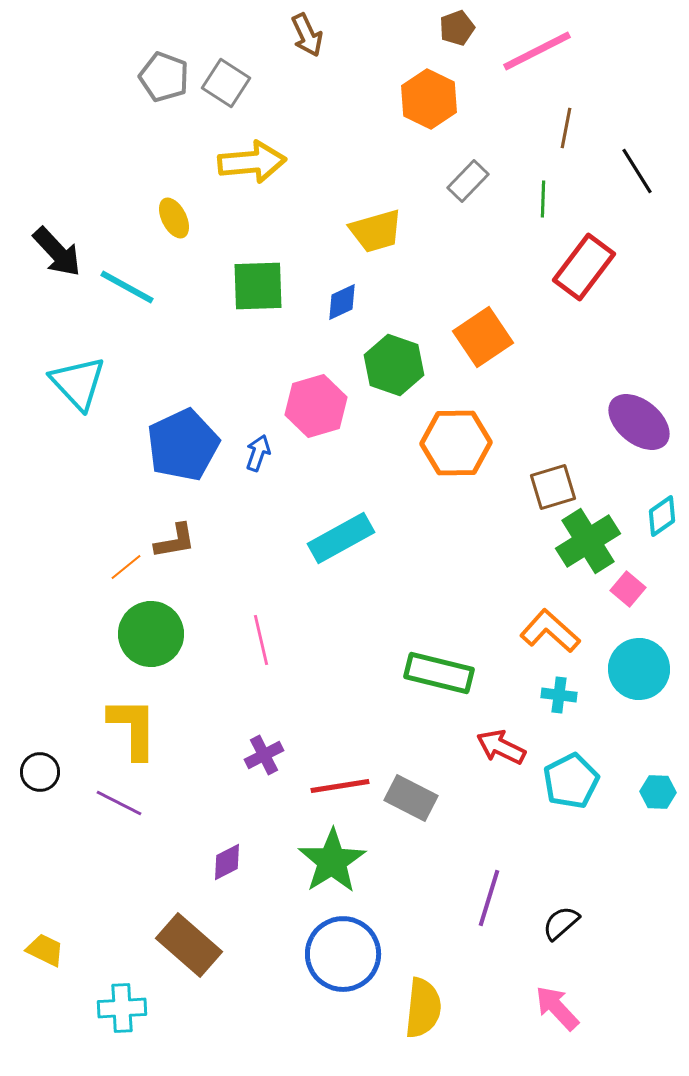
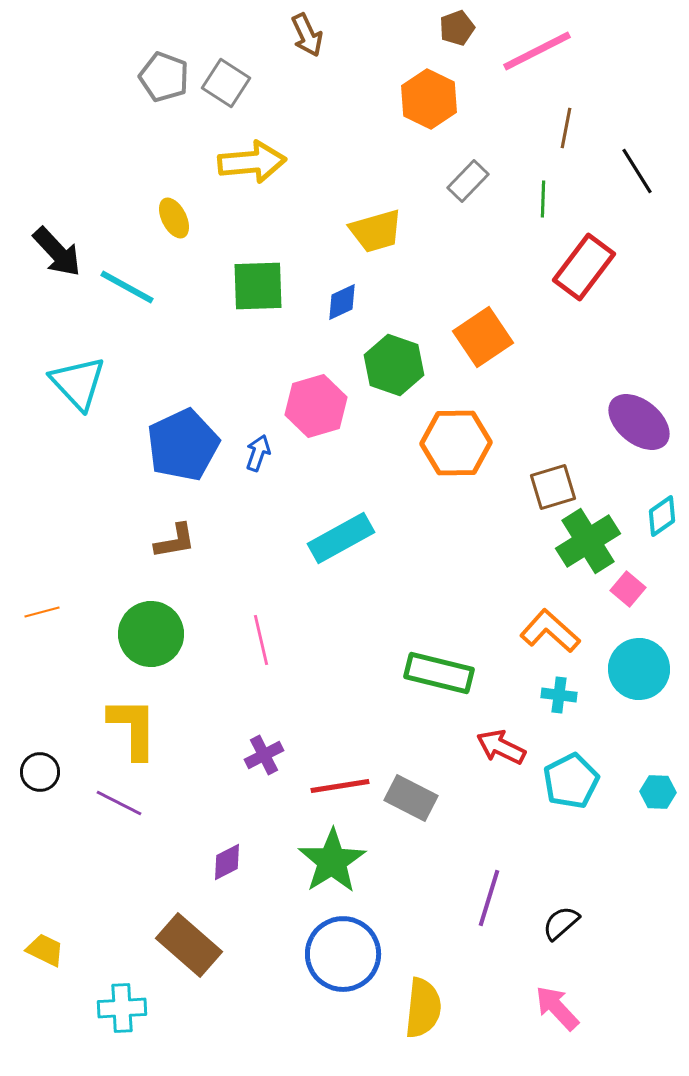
orange line at (126, 567): moved 84 px left, 45 px down; rotated 24 degrees clockwise
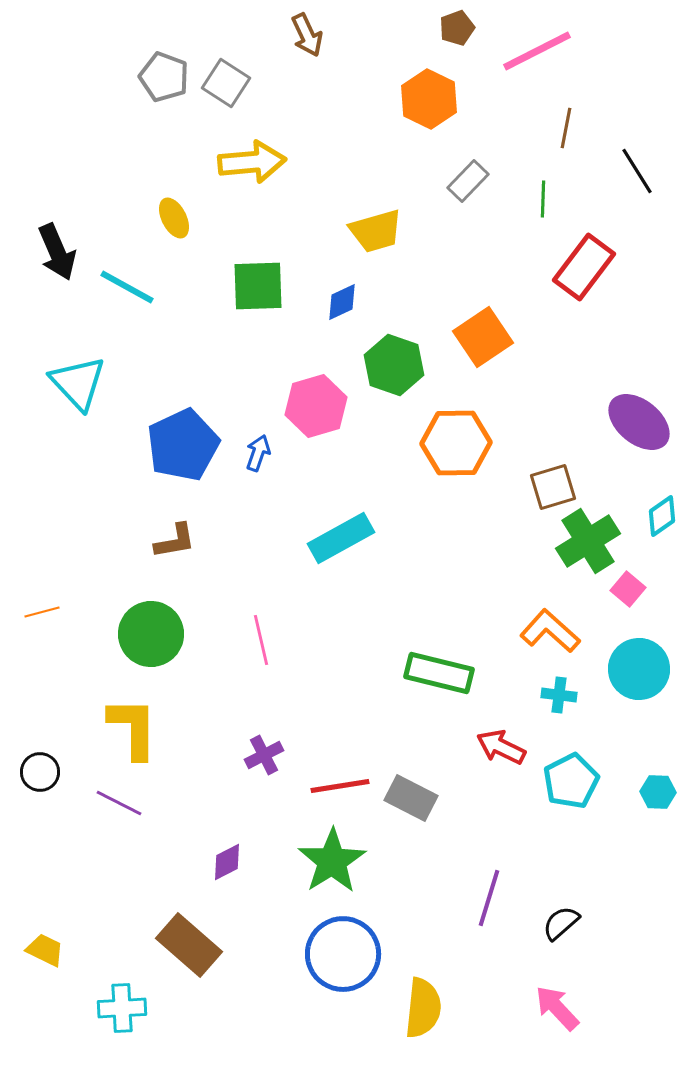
black arrow at (57, 252): rotated 20 degrees clockwise
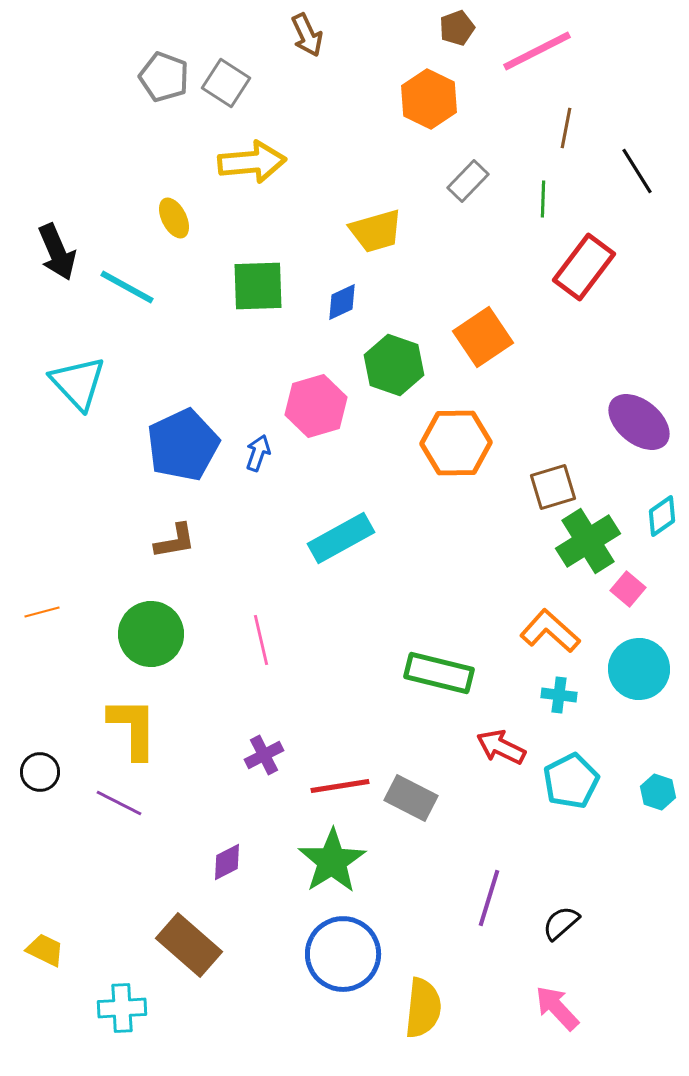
cyan hexagon at (658, 792): rotated 16 degrees clockwise
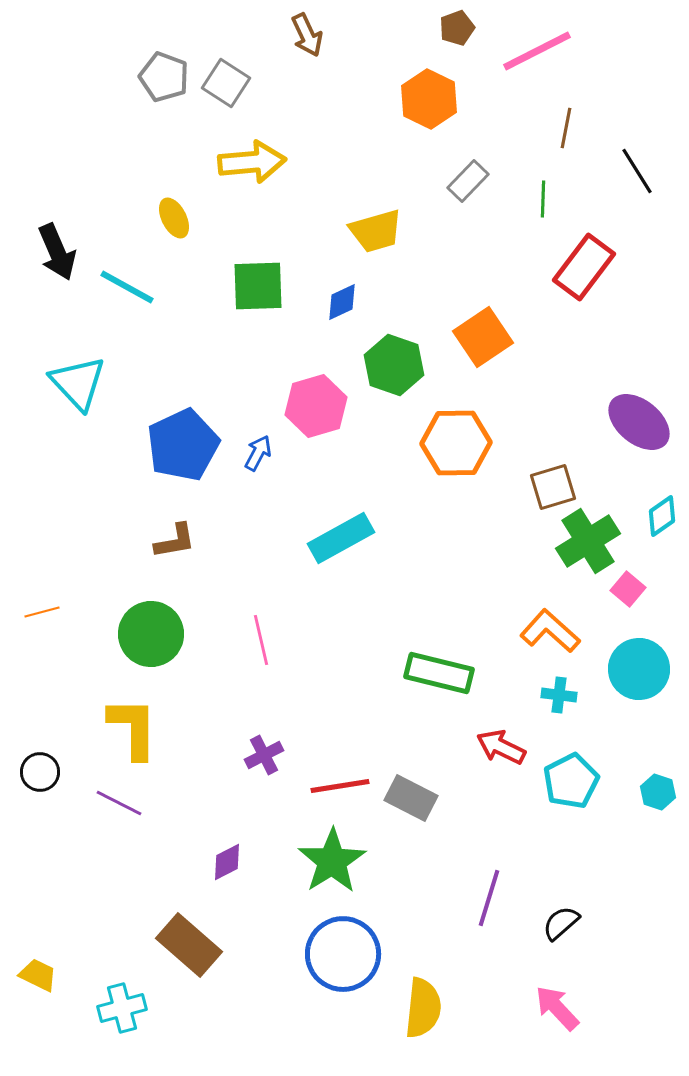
blue arrow at (258, 453): rotated 9 degrees clockwise
yellow trapezoid at (45, 950): moved 7 px left, 25 px down
cyan cross at (122, 1008): rotated 12 degrees counterclockwise
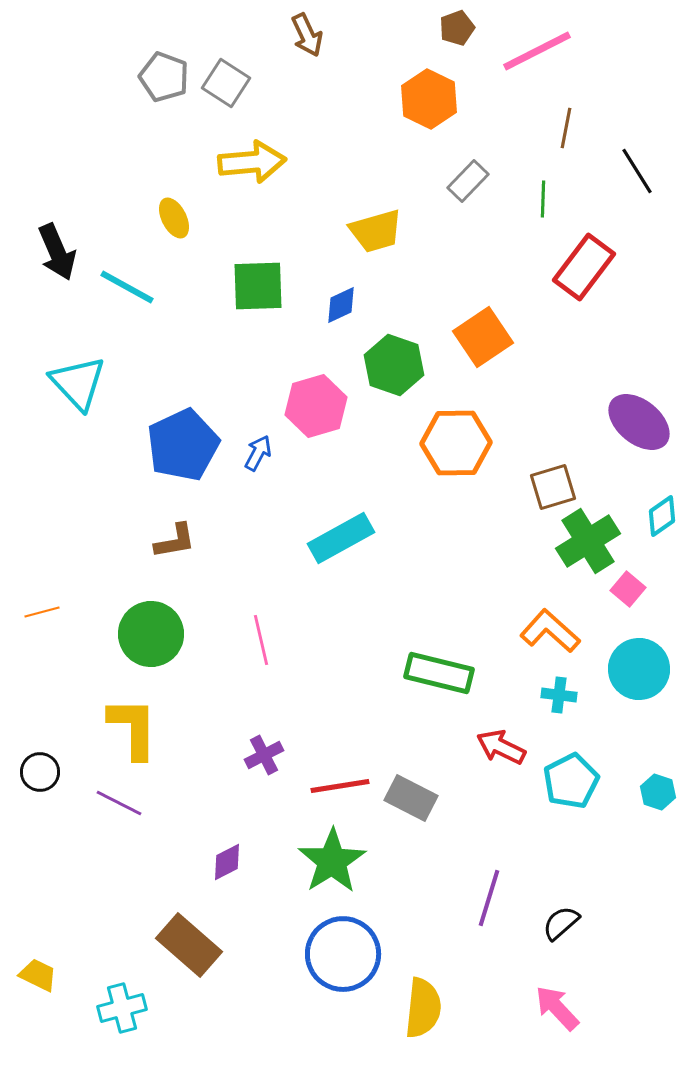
blue diamond at (342, 302): moved 1 px left, 3 px down
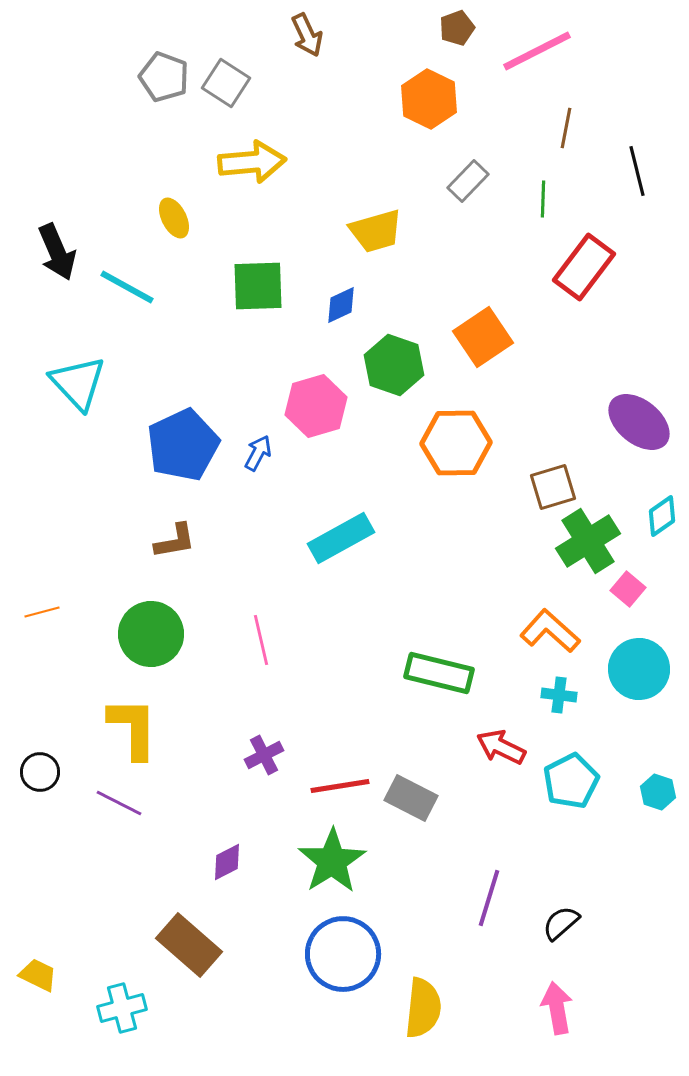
black line at (637, 171): rotated 18 degrees clockwise
pink arrow at (557, 1008): rotated 33 degrees clockwise
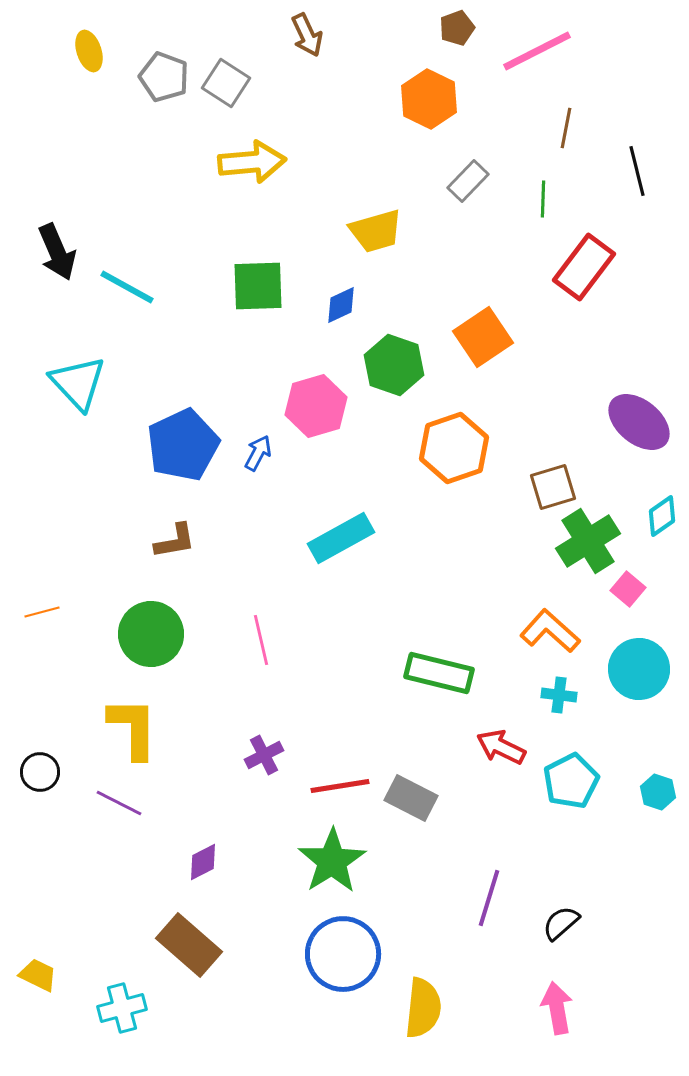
yellow ellipse at (174, 218): moved 85 px left, 167 px up; rotated 9 degrees clockwise
orange hexagon at (456, 443): moved 2 px left, 5 px down; rotated 18 degrees counterclockwise
purple diamond at (227, 862): moved 24 px left
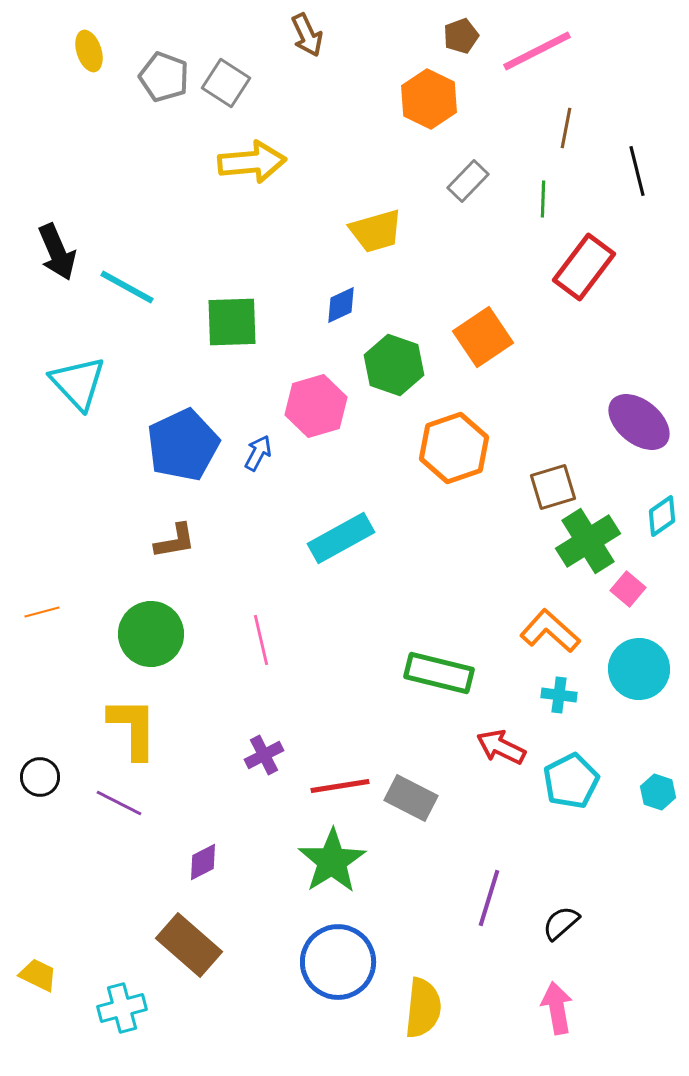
brown pentagon at (457, 28): moved 4 px right, 8 px down
green square at (258, 286): moved 26 px left, 36 px down
black circle at (40, 772): moved 5 px down
blue circle at (343, 954): moved 5 px left, 8 px down
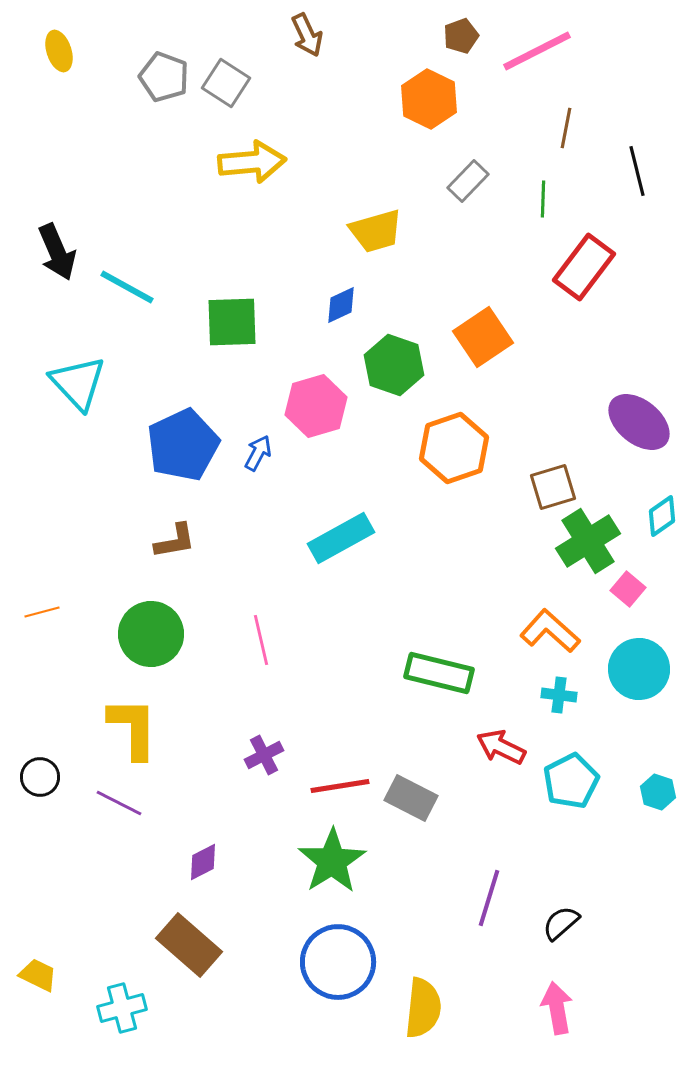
yellow ellipse at (89, 51): moved 30 px left
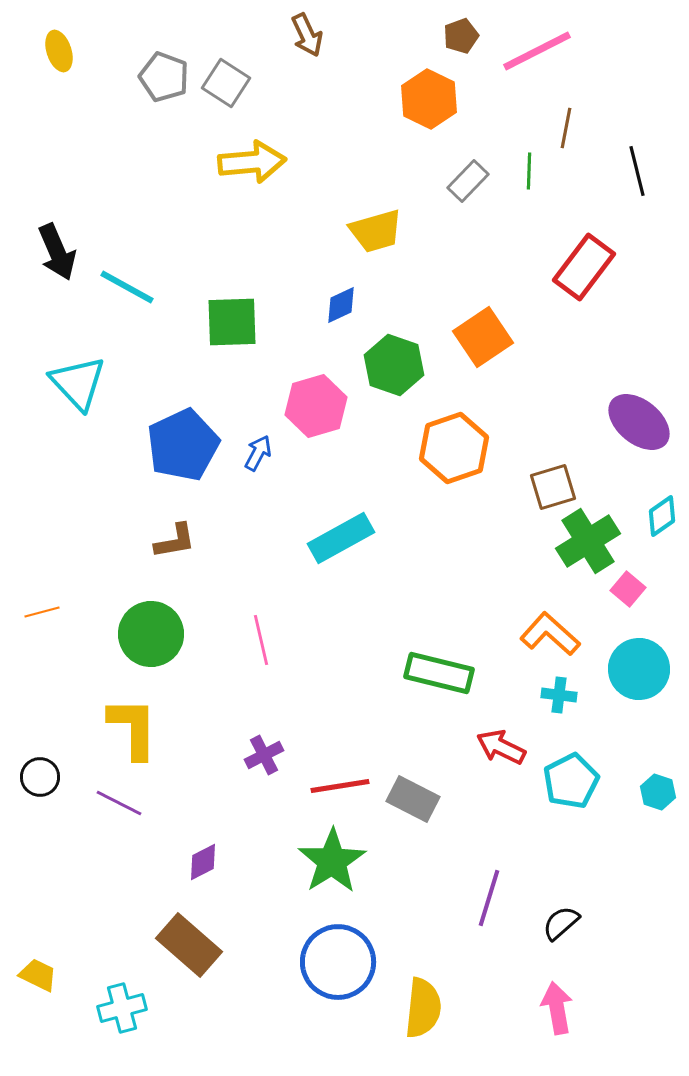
green line at (543, 199): moved 14 px left, 28 px up
orange L-shape at (550, 631): moved 3 px down
gray rectangle at (411, 798): moved 2 px right, 1 px down
